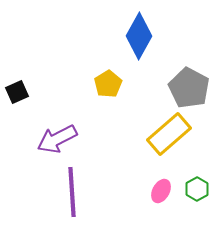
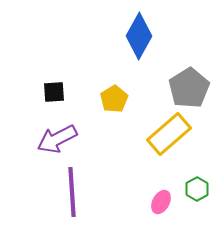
yellow pentagon: moved 6 px right, 15 px down
gray pentagon: rotated 12 degrees clockwise
black square: moved 37 px right; rotated 20 degrees clockwise
pink ellipse: moved 11 px down
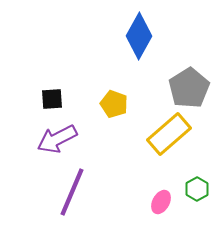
black square: moved 2 px left, 7 px down
yellow pentagon: moved 5 px down; rotated 20 degrees counterclockwise
purple line: rotated 27 degrees clockwise
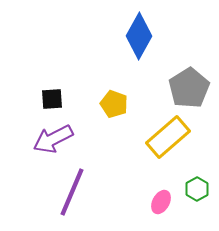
yellow rectangle: moved 1 px left, 3 px down
purple arrow: moved 4 px left
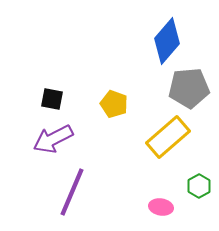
blue diamond: moved 28 px right, 5 px down; rotated 12 degrees clockwise
gray pentagon: rotated 27 degrees clockwise
black square: rotated 15 degrees clockwise
green hexagon: moved 2 px right, 3 px up
pink ellipse: moved 5 px down; rotated 70 degrees clockwise
